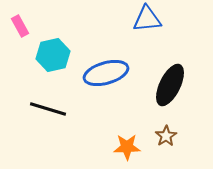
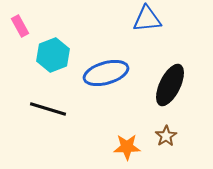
cyan hexagon: rotated 8 degrees counterclockwise
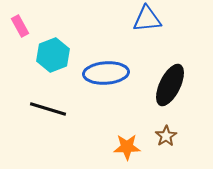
blue ellipse: rotated 12 degrees clockwise
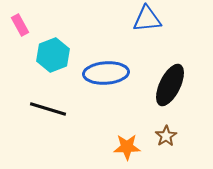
pink rectangle: moved 1 px up
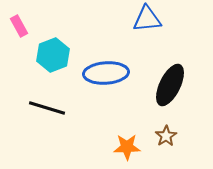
pink rectangle: moved 1 px left, 1 px down
black line: moved 1 px left, 1 px up
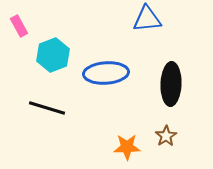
black ellipse: moved 1 px right, 1 px up; rotated 24 degrees counterclockwise
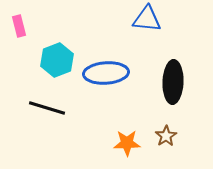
blue triangle: rotated 12 degrees clockwise
pink rectangle: rotated 15 degrees clockwise
cyan hexagon: moved 4 px right, 5 px down
black ellipse: moved 2 px right, 2 px up
orange star: moved 4 px up
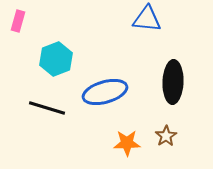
pink rectangle: moved 1 px left, 5 px up; rotated 30 degrees clockwise
cyan hexagon: moved 1 px left, 1 px up
blue ellipse: moved 1 px left, 19 px down; rotated 12 degrees counterclockwise
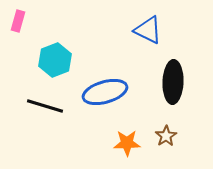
blue triangle: moved 1 px right, 11 px down; rotated 20 degrees clockwise
cyan hexagon: moved 1 px left, 1 px down
black line: moved 2 px left, 2 px up
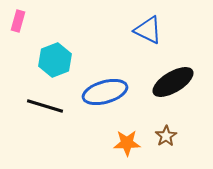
black ellipse: rotated 57 degrees clockwise
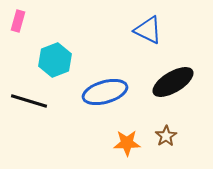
black line: moved 16 px left, 5 px up
